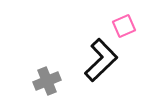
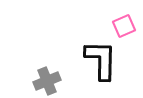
black L-shape: rotated 45 degrees counterclockwise
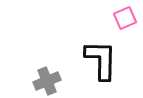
pink square: moved 1 px right, 8 px up
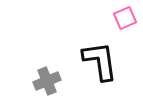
black L-shape: moved 1 px left, 1 px down; rotated 9 degrees counterclockwise
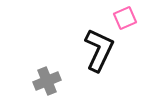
black L-shape: moved 1 px left, 11 px up; rotated 33 degrees clockwise
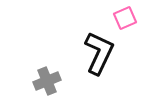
black L-shape: moved 3 px down
